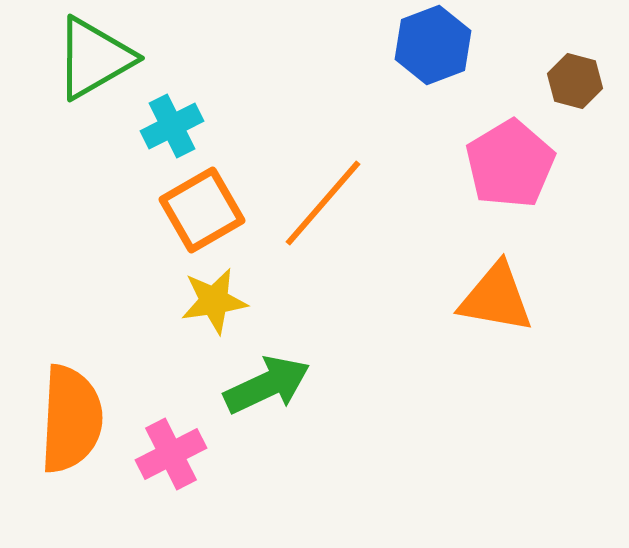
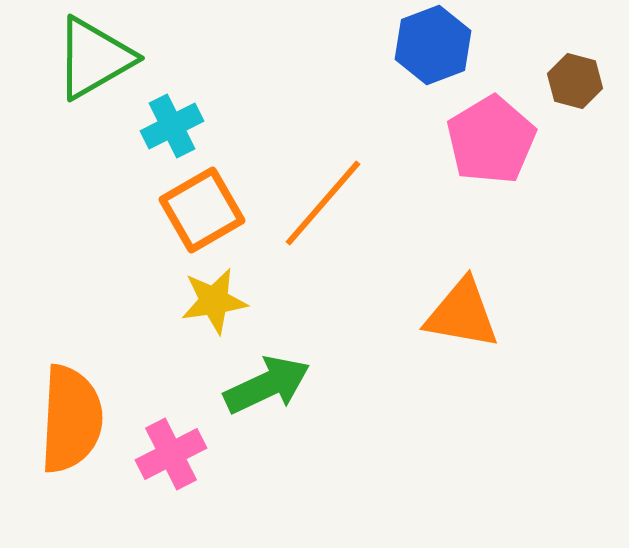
pink pentagon: moved 19 px left, 24 px up
orange triangle: moved 34 px left, 16 px down
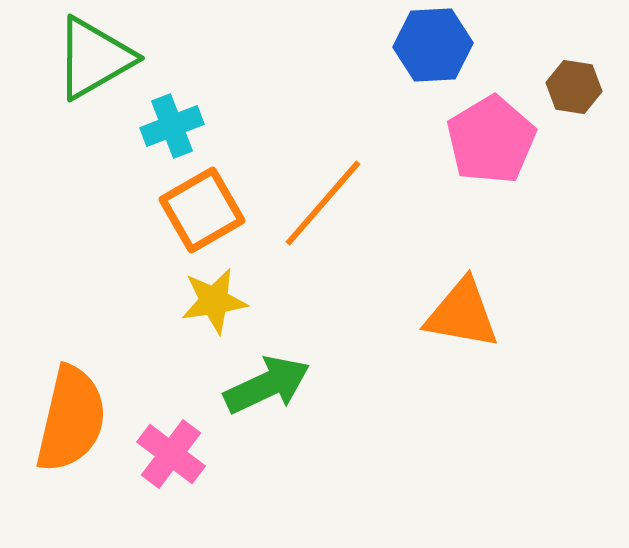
blue hexagon: rotated 18 degrees clockwise
brown hexagon: moved 1 px left, 6 px down; rotated 6 degrees counterclockwise
cyan cross: rotated 6 degrees clockwise
orange semicircle: rotated 10 degrees clockwise
pink cross: rotated 26 degrees counterclockwise
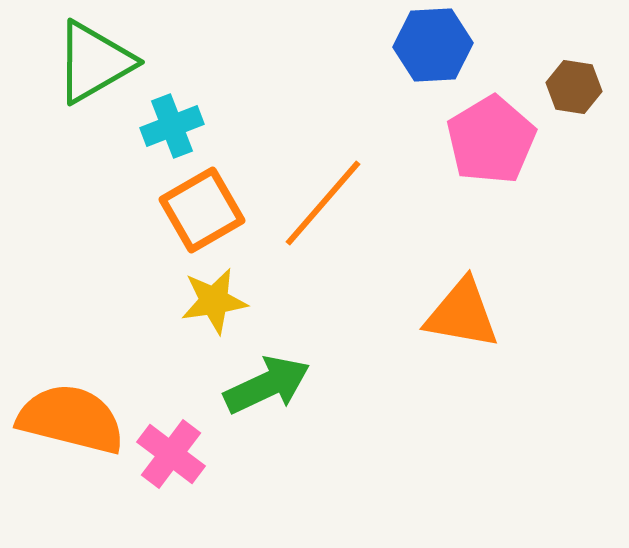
green triangle: moved 4 px down
orange semicircle: rotated 89 degrees counterclockwise
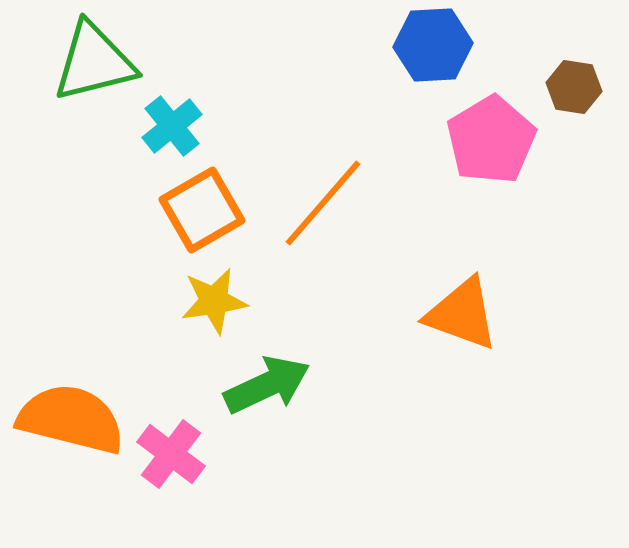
green triangle: rotated 16 degrees clockwise
cyan cross: rotated 18 degrees counterclockwise
orange triangle: rotated 10 degrees clockwise
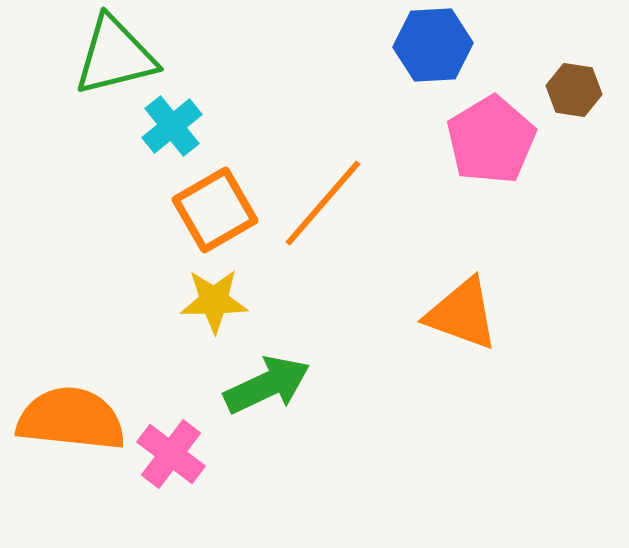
green triangle: moved 21 px right, 6 px up
brown hexagon: moved 3 px down
orange square: moved 13 px right
yellow star: rotated 8 degrees clockwise
orange semicircle: rotated 8 degrees counterclockwise
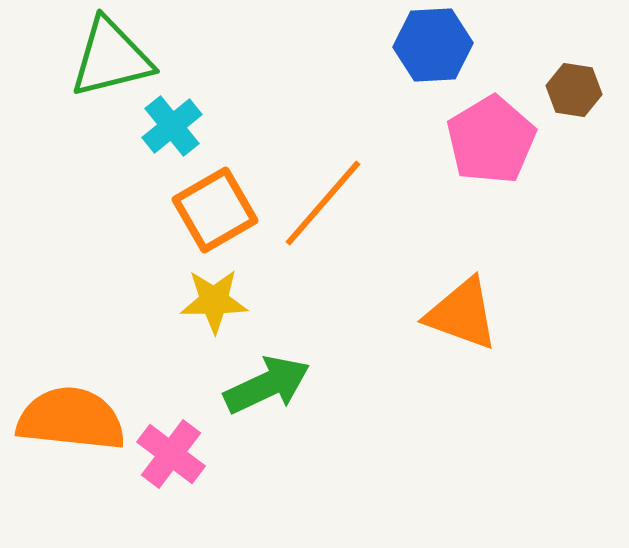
green triangle: moved 4 px left, 2 px down
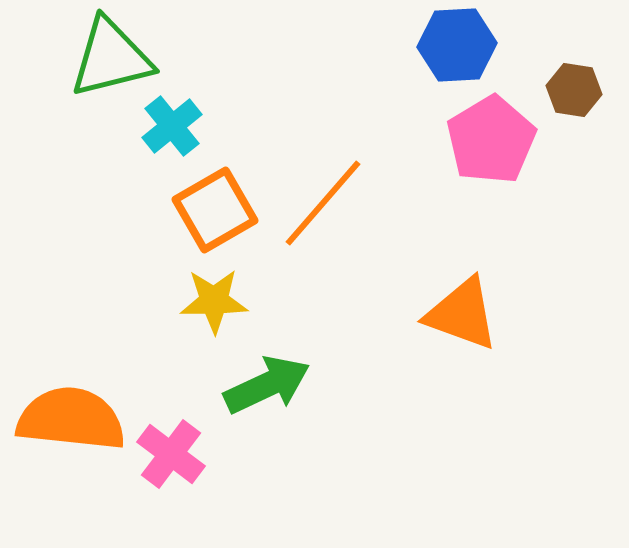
blue hexagon: moved 24 px right
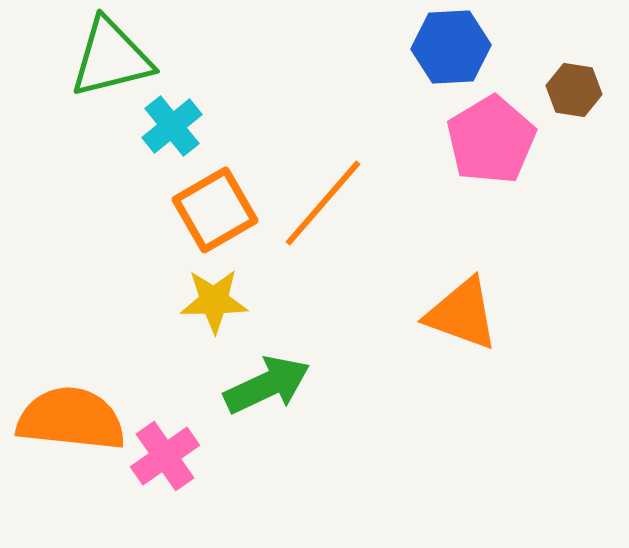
blue hexagon: moved 6 px left, 2 px down
pink cross: moved 6 px left, 2 px down; rotated 18 degrees clockwise
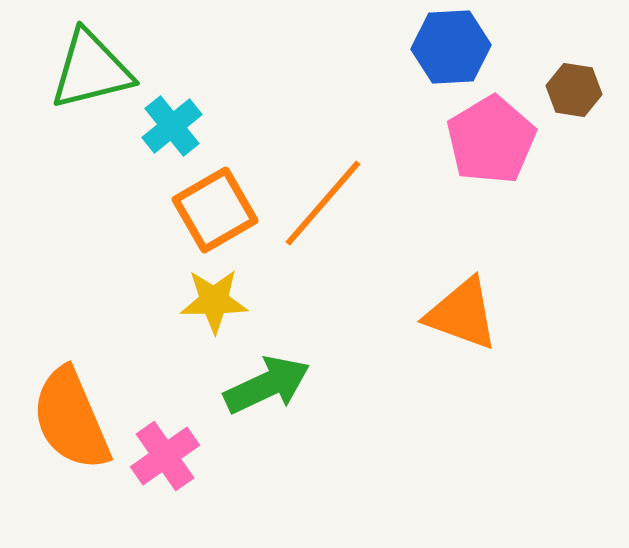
green triangle: moved 20 px left, 12 px down
orange semicircle: rotated 119 degrees counterclockwise
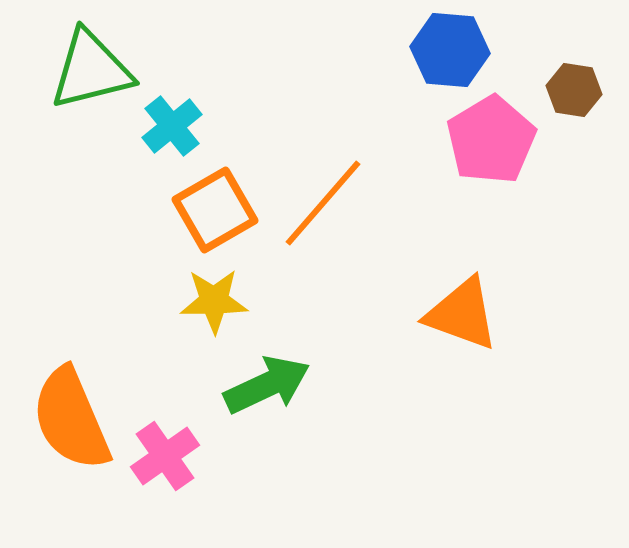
blue hexagon: moved 1 px left, 3 px down; rotated 8 degrees clockwise
